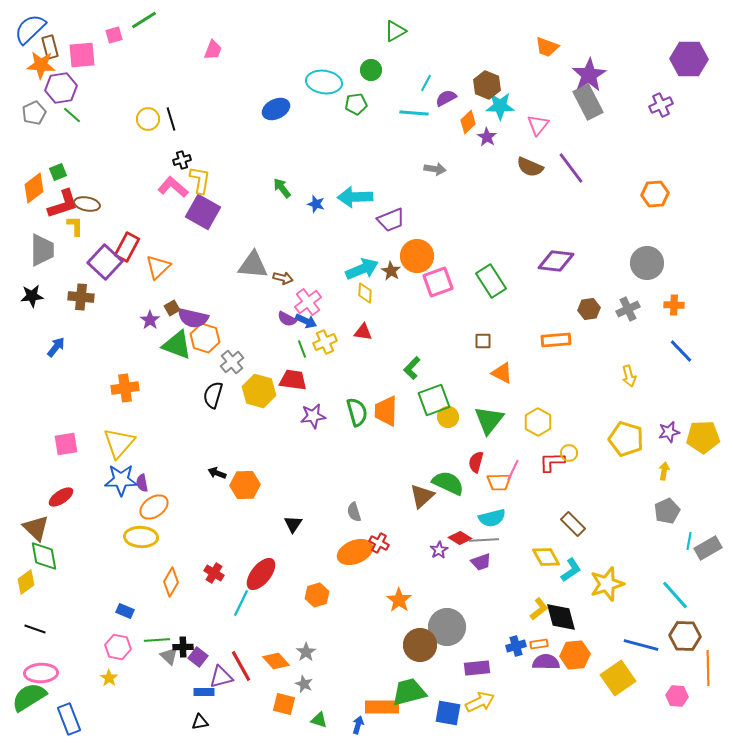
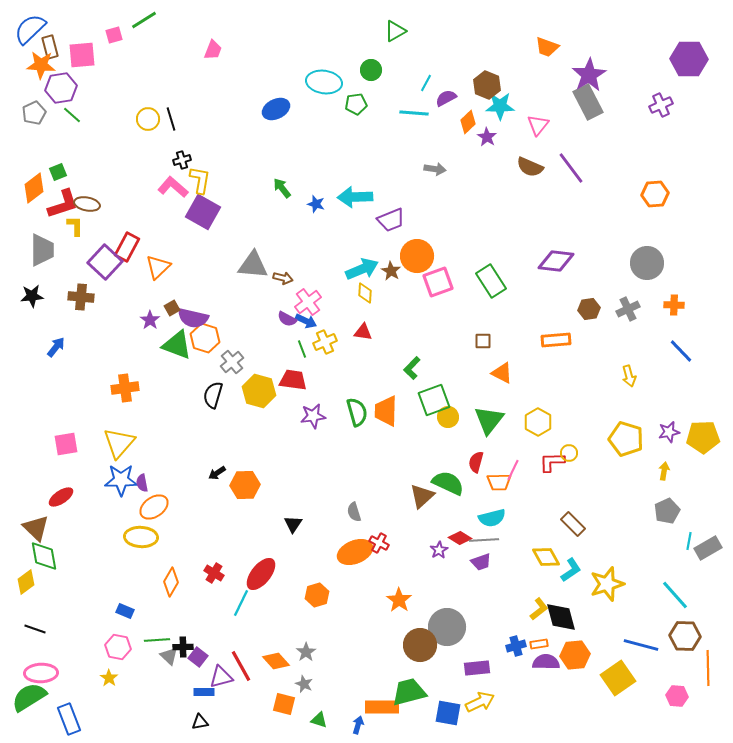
black arrow at (217, 473): rotated 54 degrees counterclockwise
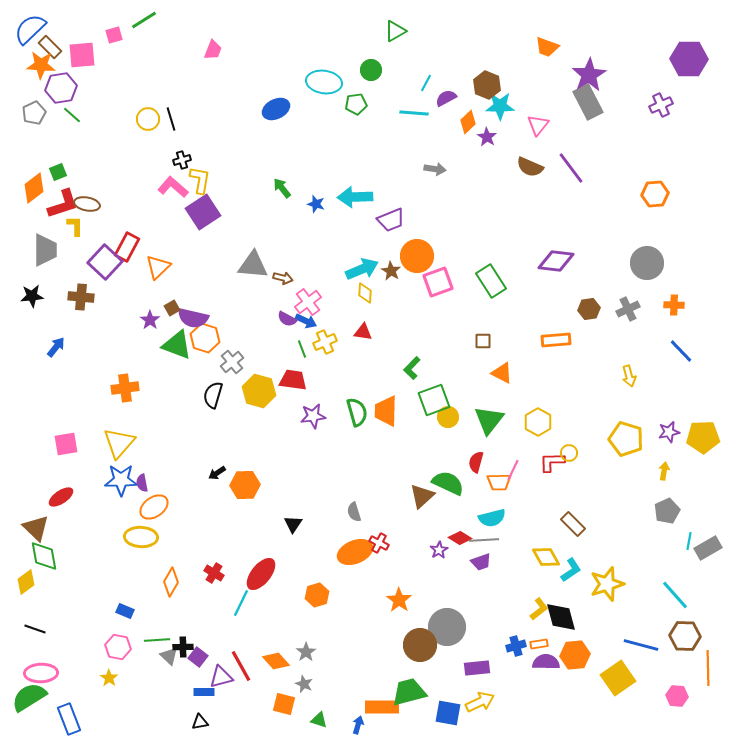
brown rectangle at (50, 47): rotated 30 degrees counterclockwise
purple square at (203, 212): rotated 28 degrees clockwise
gray trapezoid at (42, 250): moved 3 px right
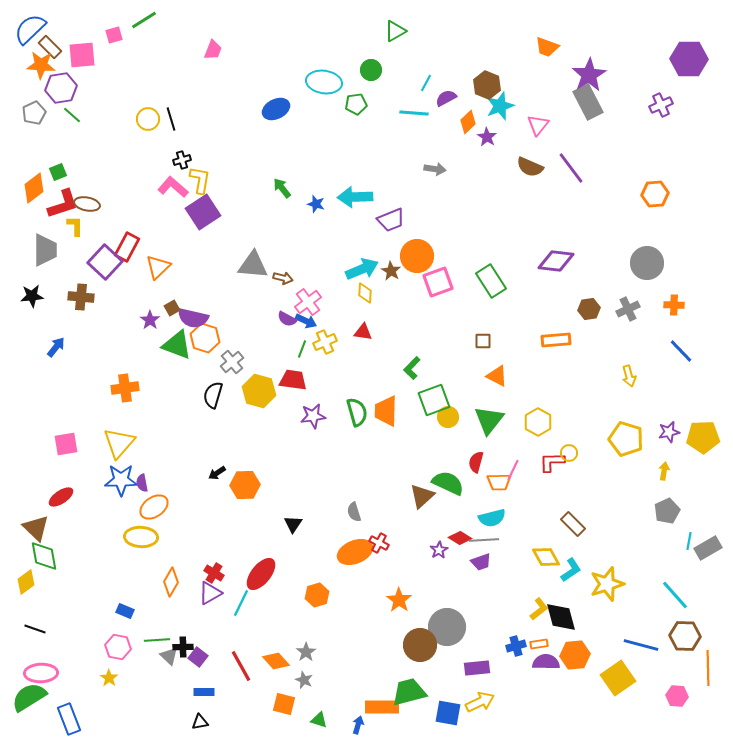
cyan star at (500, 106): rotated 20 degrees counterclockwise
green line at (302, 349): rotated 42 degrees clockwise
orange triangle at (502, 373): moved 5 px left, 3 px down
purple triangle at (221, 677): moved 11 px left, 84 px up; rotated 15 degrees counterclockwise
gray star at (304, 684): moved 4 px up
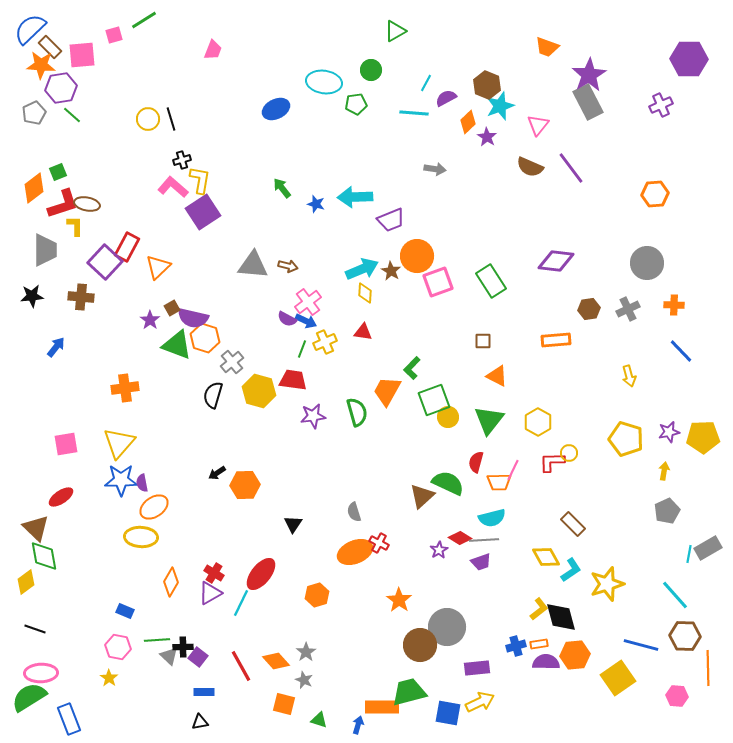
brown arrow at (283, 278): moved 5 px right, 12 px up
orange trapezoid at (386, 411): moved 1 px right, 20 px up; rotated 28 degrees clockwise
cyan line at (689, 541): moved 13 px down
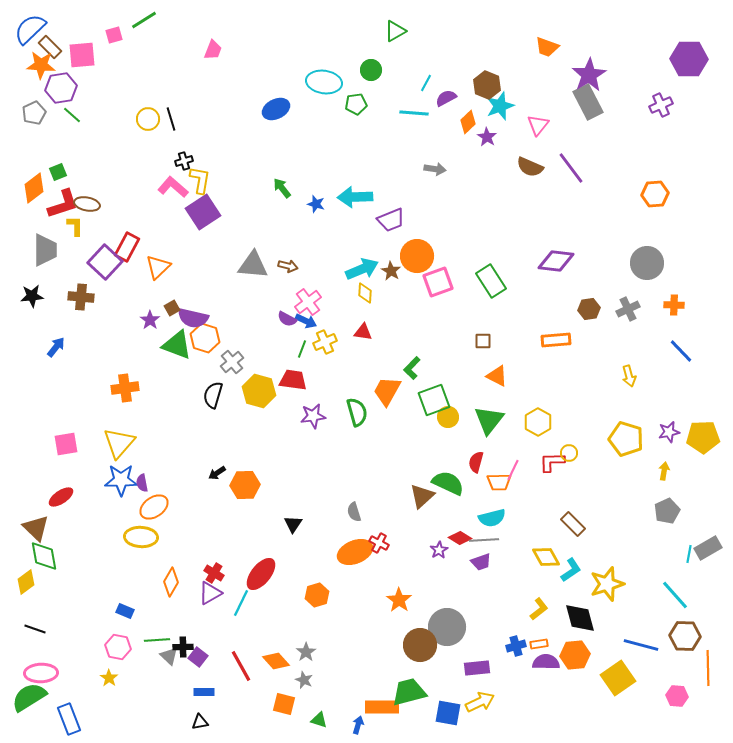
black cross at (182, 160): moved 2 px right, 1 px down
black diamond at (561, 617): moved 19 px right, 1 px down
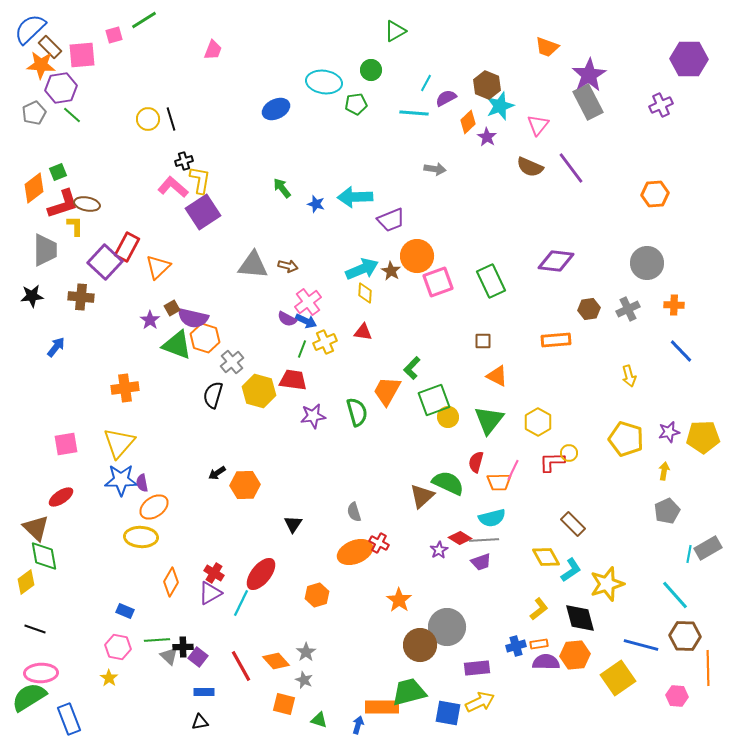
green rectangle at (491, 281): rotated 8 degrees clockwise
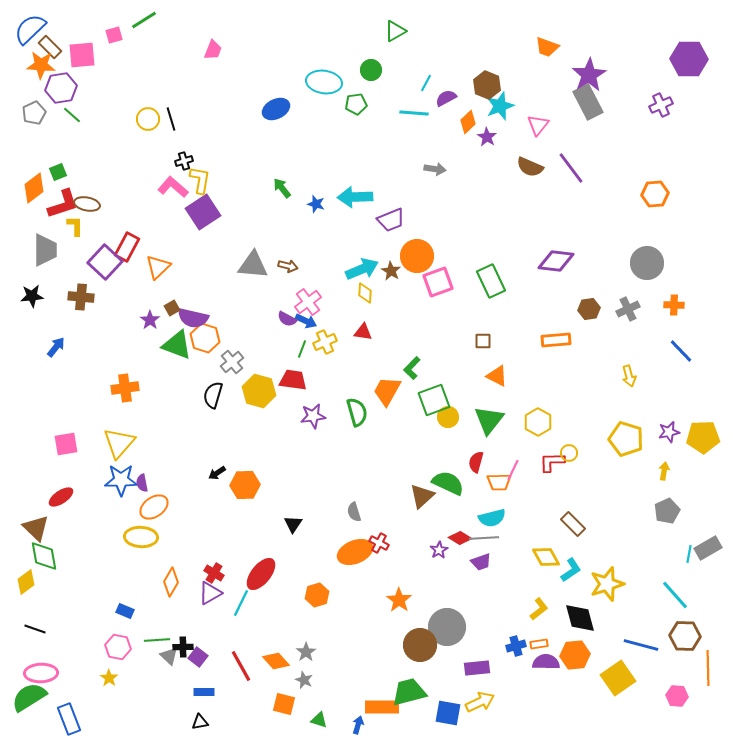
gray line at (484, 540): moved 2 px up
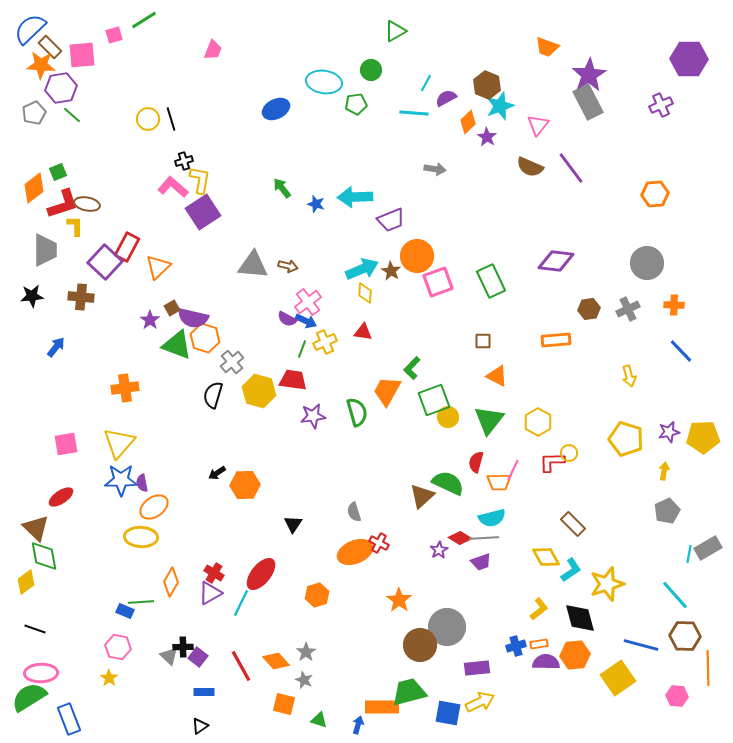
green line at (157, 640): moved 16 px left, 38 px up
black triangle at (200, 722): moved 4 px down; rotated 24 degrees counterclockwise
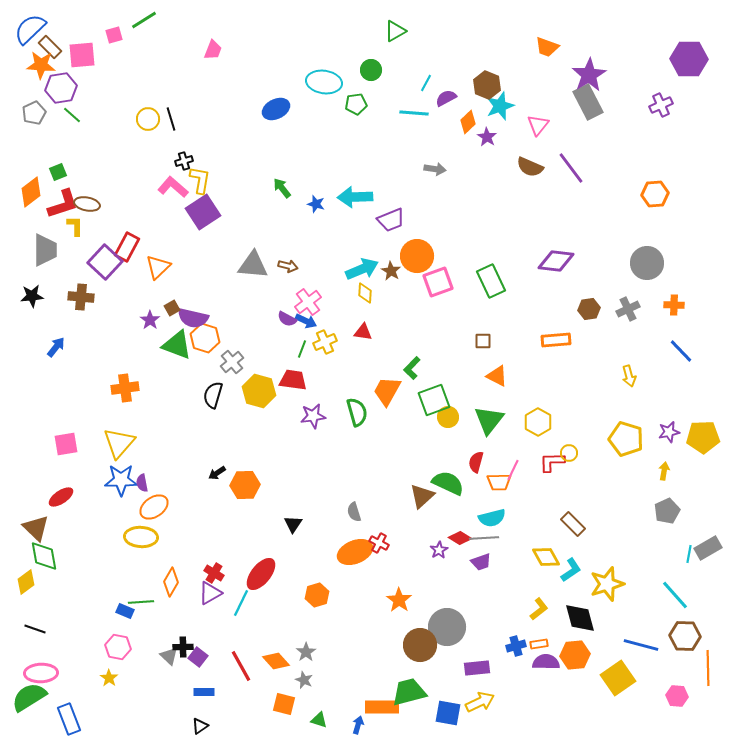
orange diamond at (34, 188): moved 3 px left, 4 px down
